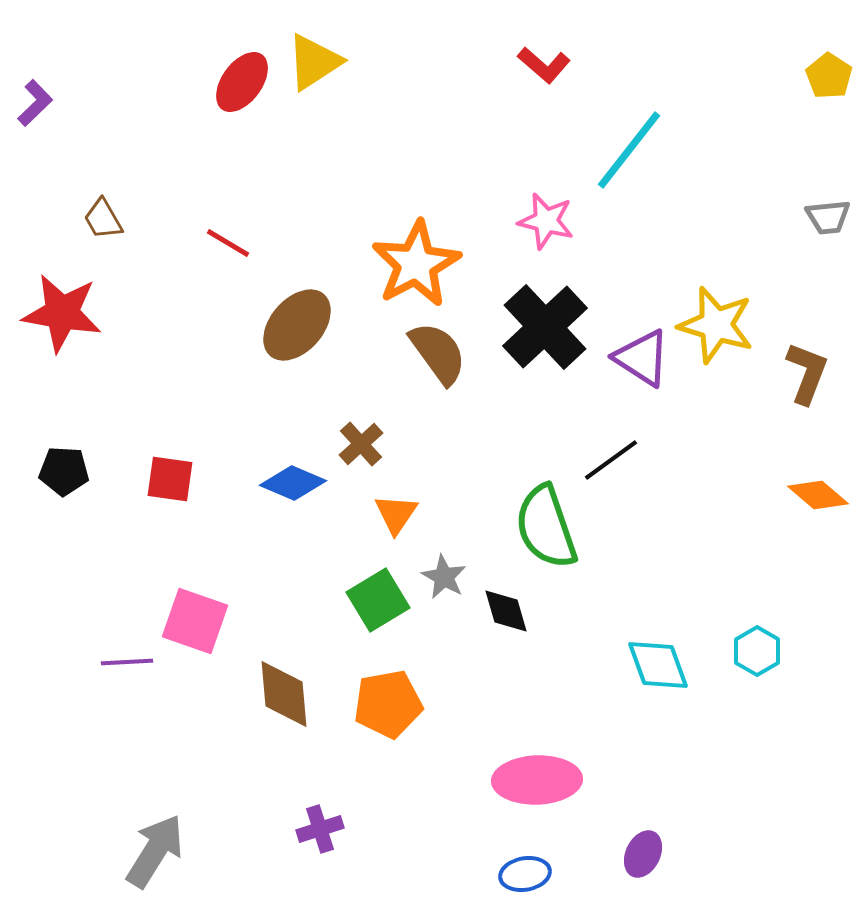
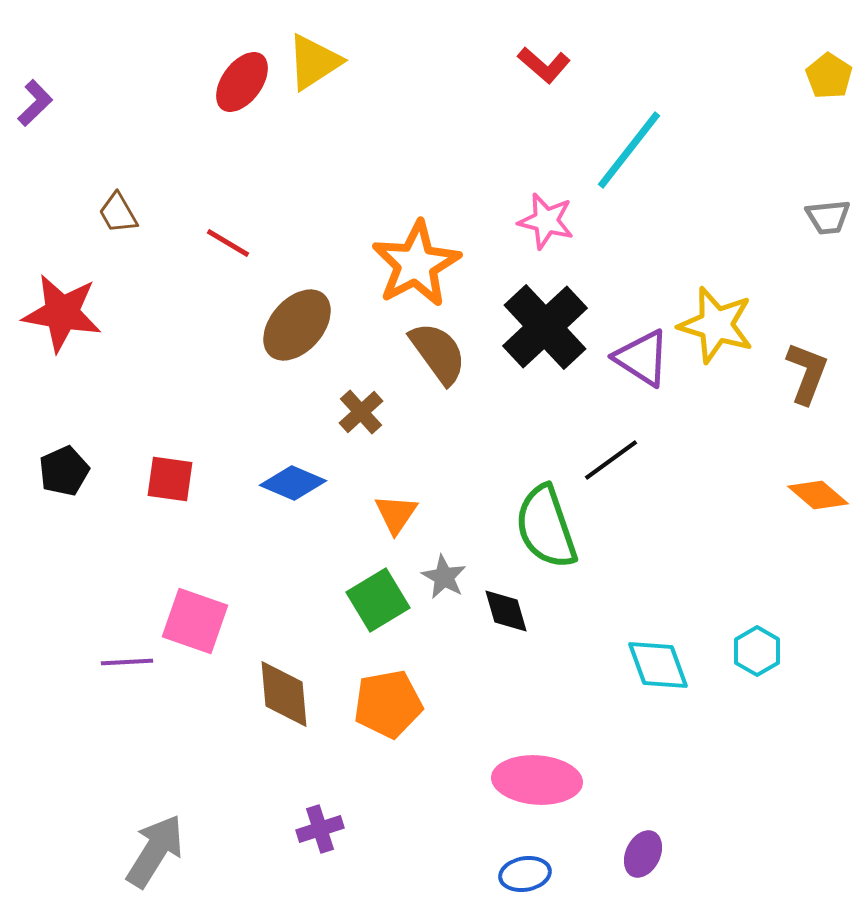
brown trapezoid: moved 15 px right, 6 px up
brown cross: moved 32 px up
black pentagon: rotated 27 degrees counterclockwise
pink ellipse: rotated 6 degrees clockwise
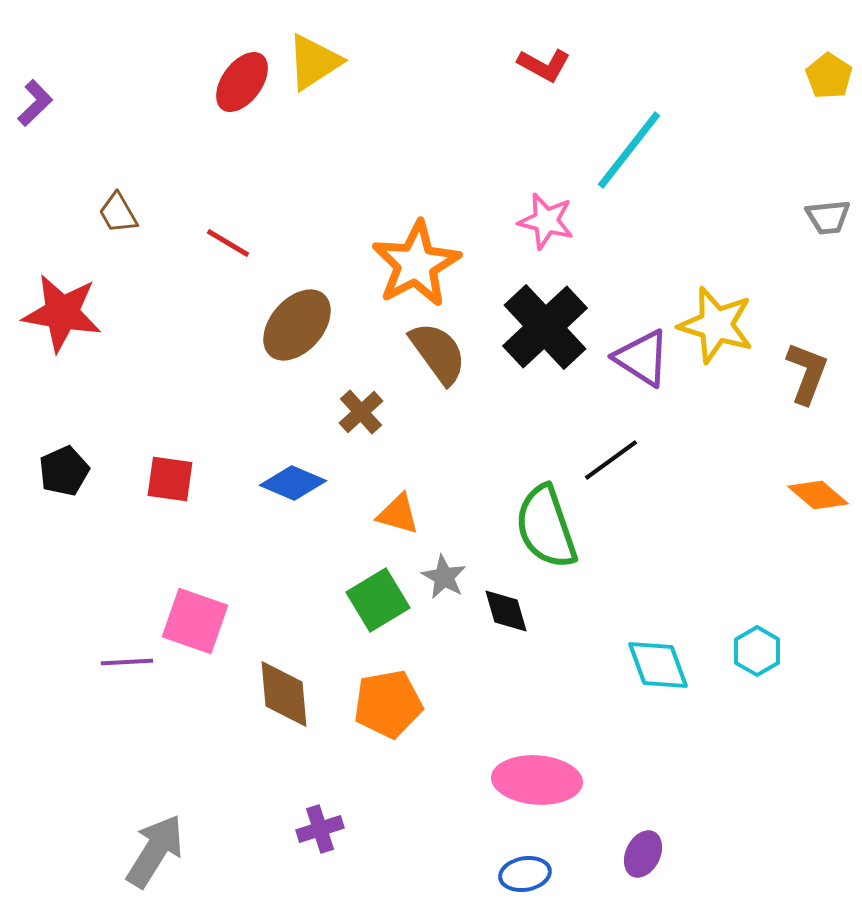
red L-shape: rotated 12 degrees counterclockwise
orange triangle: moved 2 px right; rotated 48 degrees counterclockwise
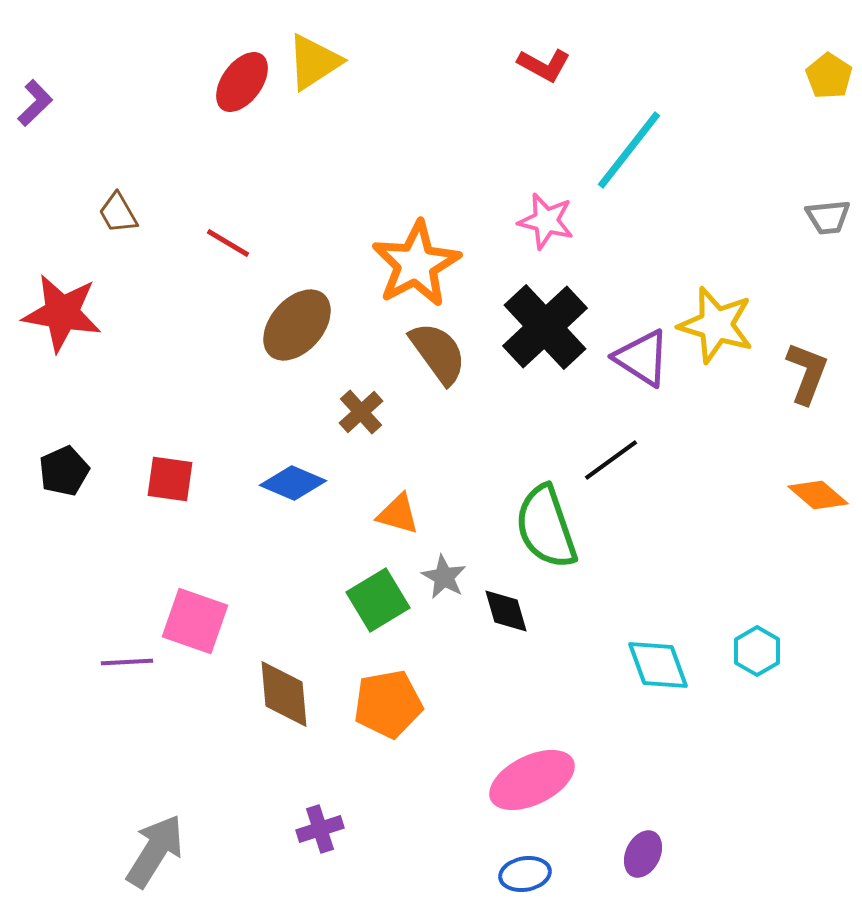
pink ellipse: moved 5 px left; rotated 30 degrees counterclockwise
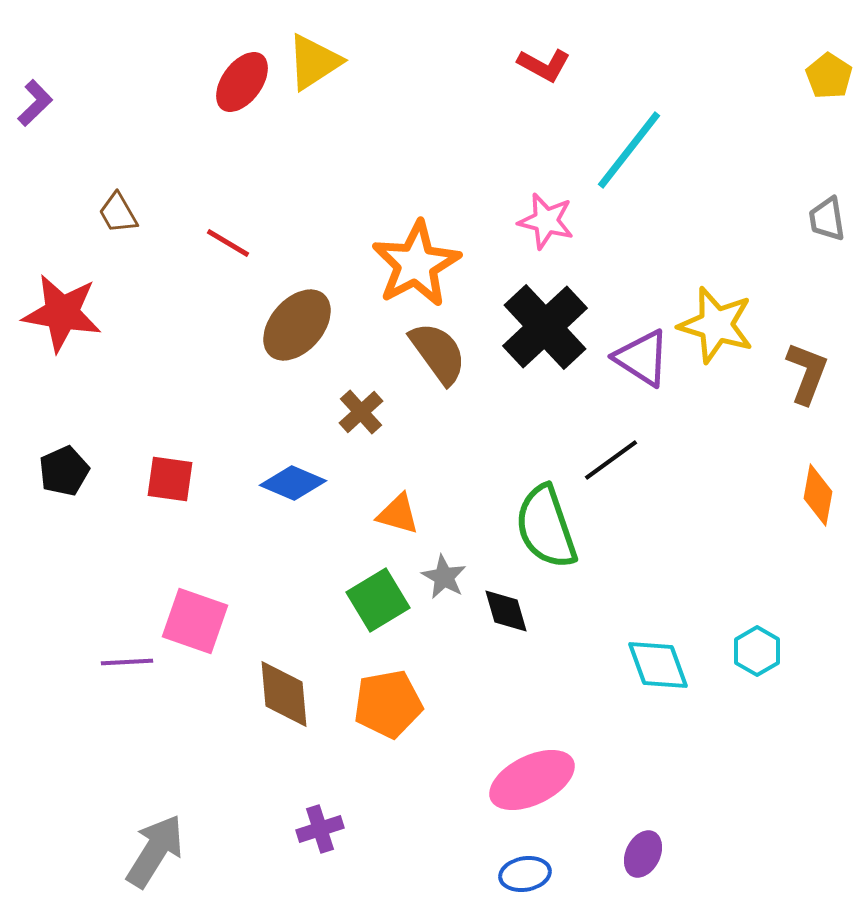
gray trapezoid: moved 1 px left, 2 px down; rotated 87 degrees clockwise
orange diamond: rotated 60 degrees clockwise
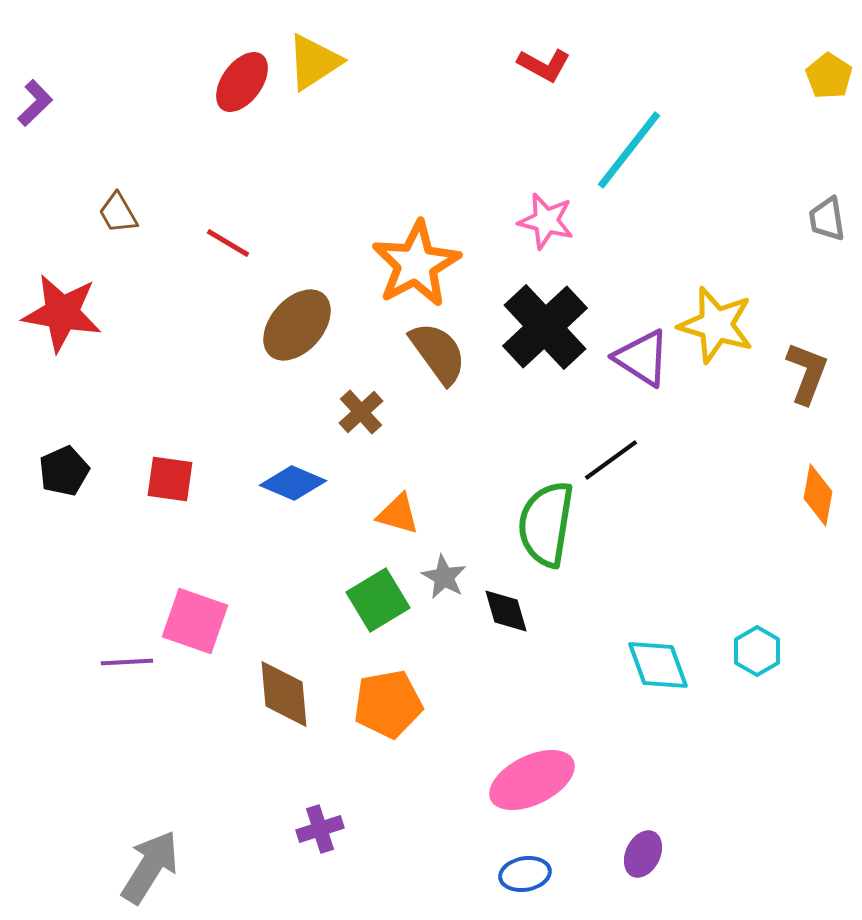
green semicircle: moved 3 px up; rotated 28 degrees clockwise
gray arrow: moved 5 px left, 16 px down
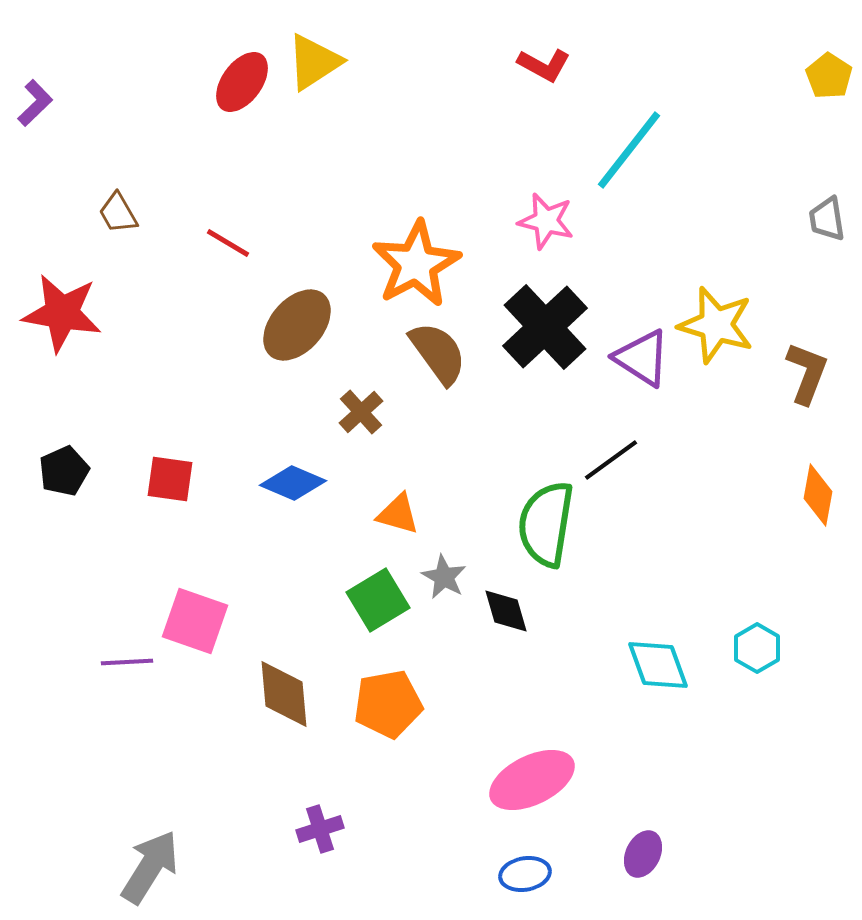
cyan hexagon: moved 3 px up
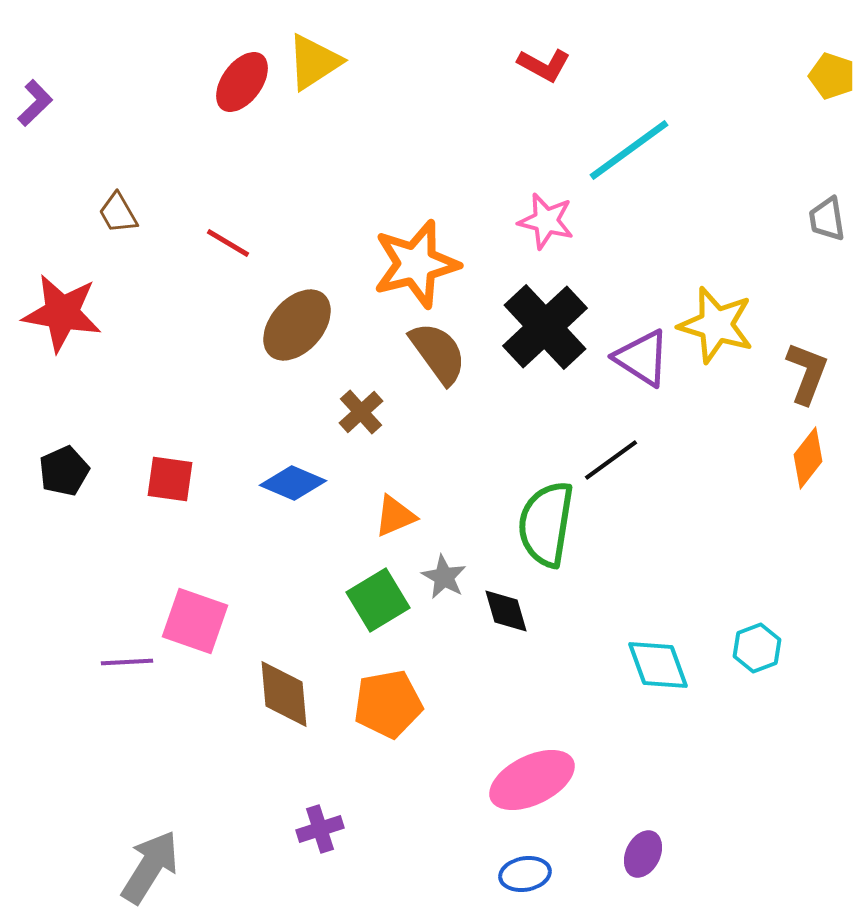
yellow pentagon: moved 3 px right; rotated 15 degrees counterclockwise
cyan line: rotated 16 degrees clockwise
orange star: rotated 14 degrees clockwise
orange diamond: moved 10 px left, 37 px up; rotated 28 degrees clockwise
orange triangle: moved 3 px left, 2 px down; rotated 39 degrees counterclockwise
cyan hexagon: rotated 9 degrees clockwise
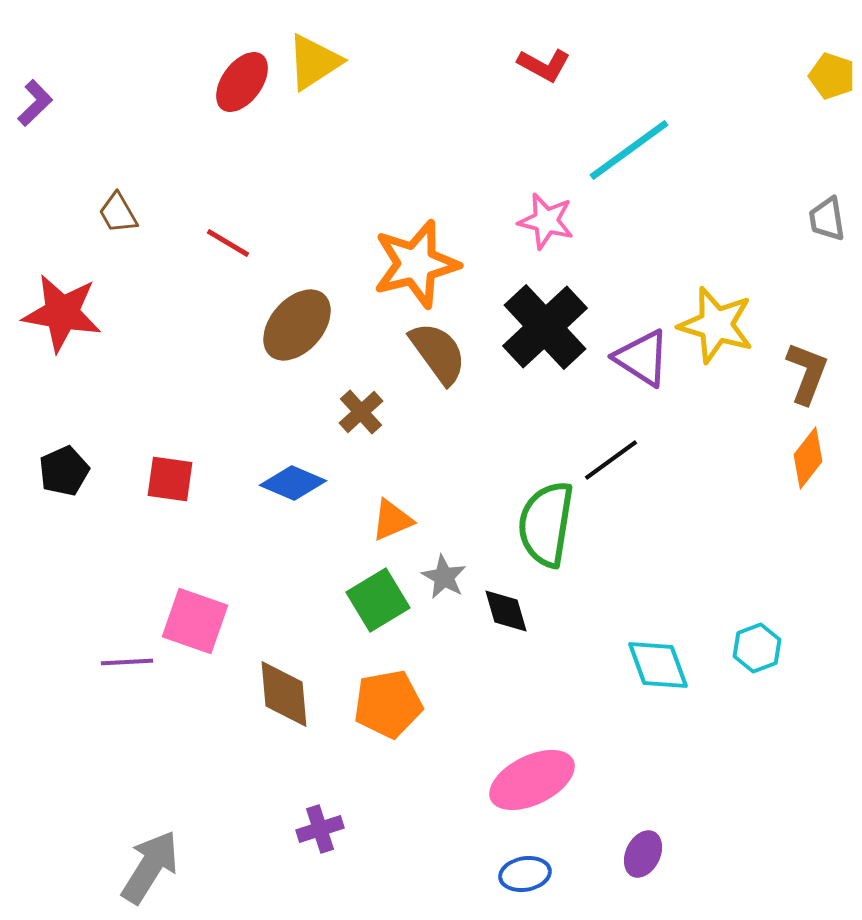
orange triangle: moved 3 px left, 4 px down
